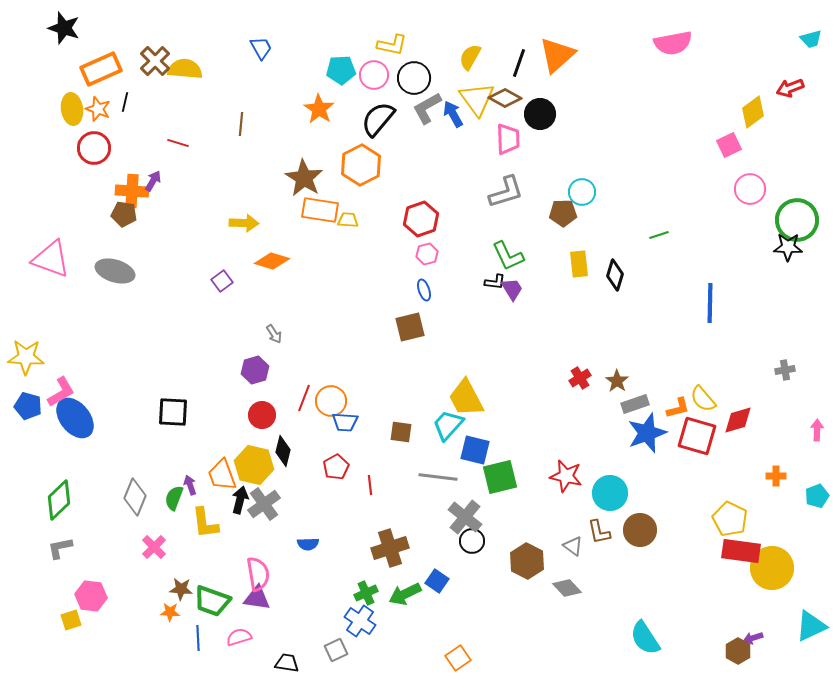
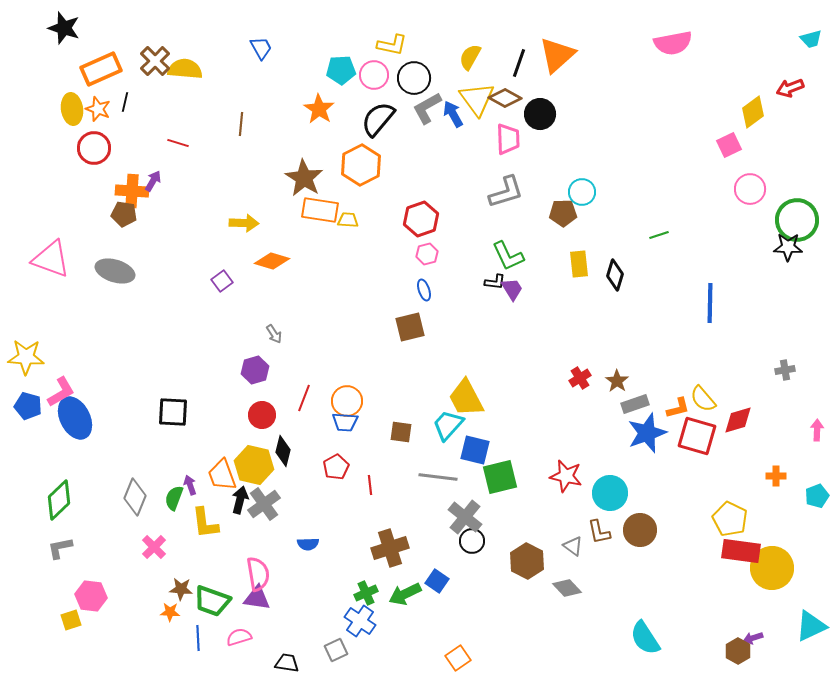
orange circle at (331, 401): moved 16 px right
blue ellipse at (75, 418): rotated 12 degrees clockwise
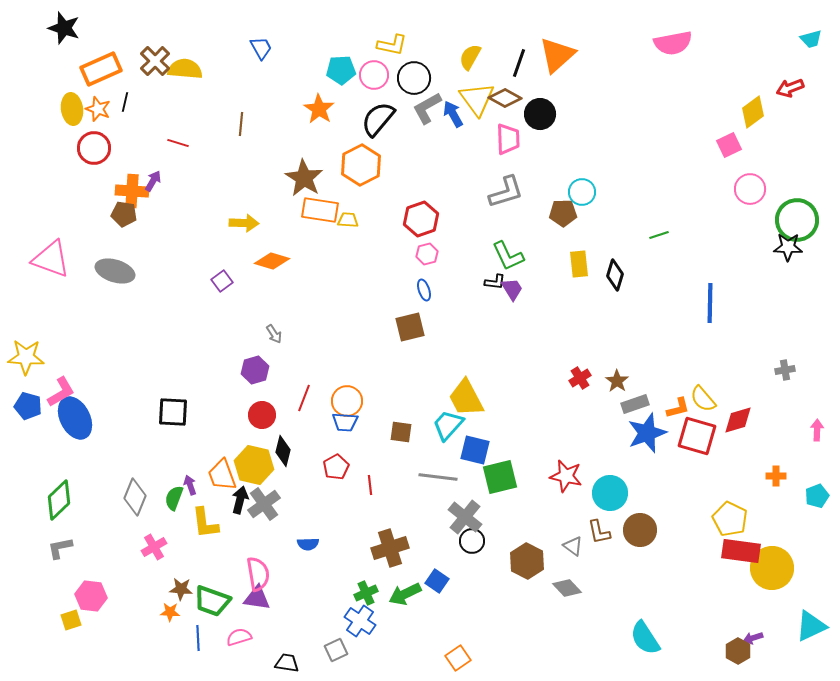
pink cross at (154, 547): rotated 15 degrees clockwise
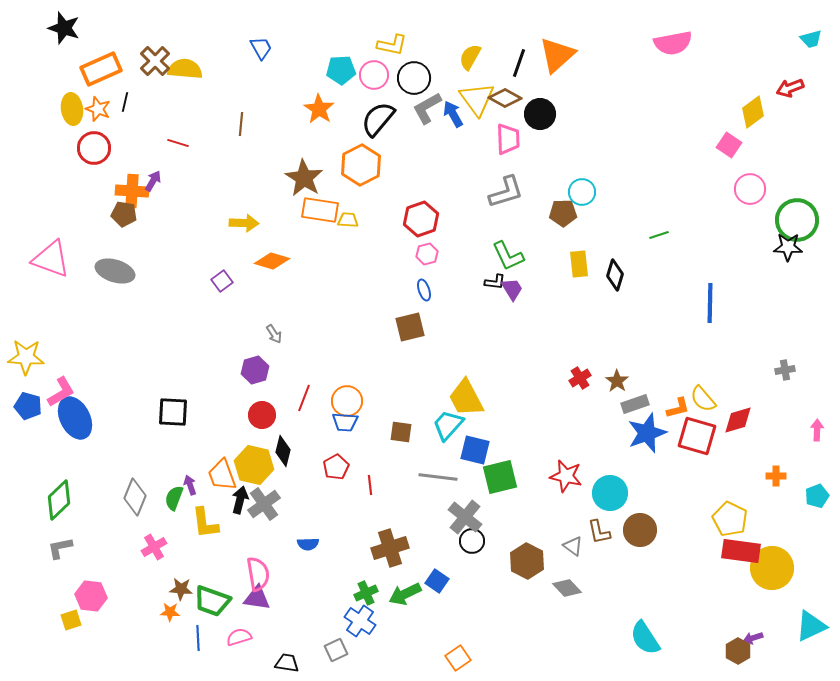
pink square at (729, 145): rotated 30 degrees counterclockwise
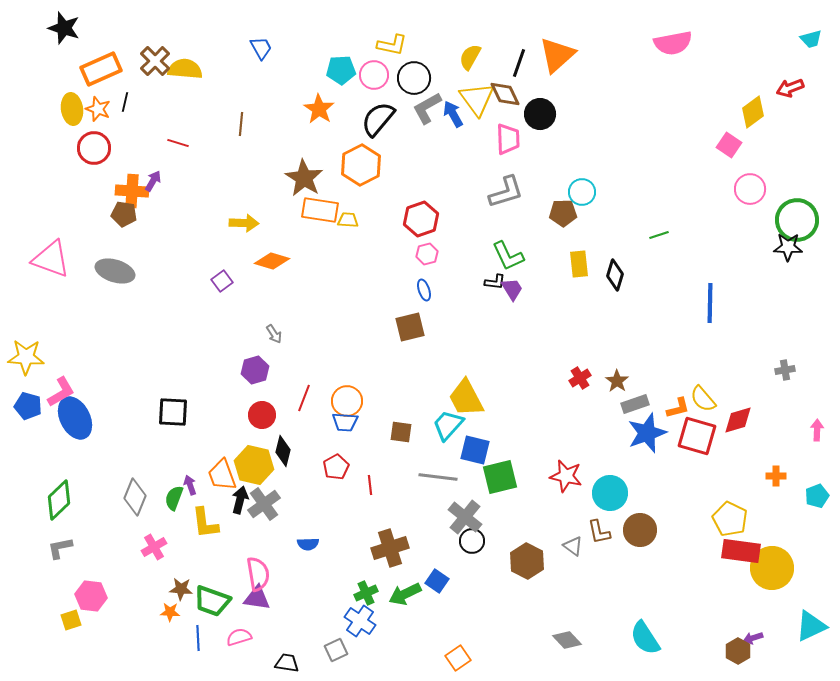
brown diamond at (505, 98): moved 4 px up; rotated 36 degrees clockwise
gray diamond at (567, 588): moved 52 px down
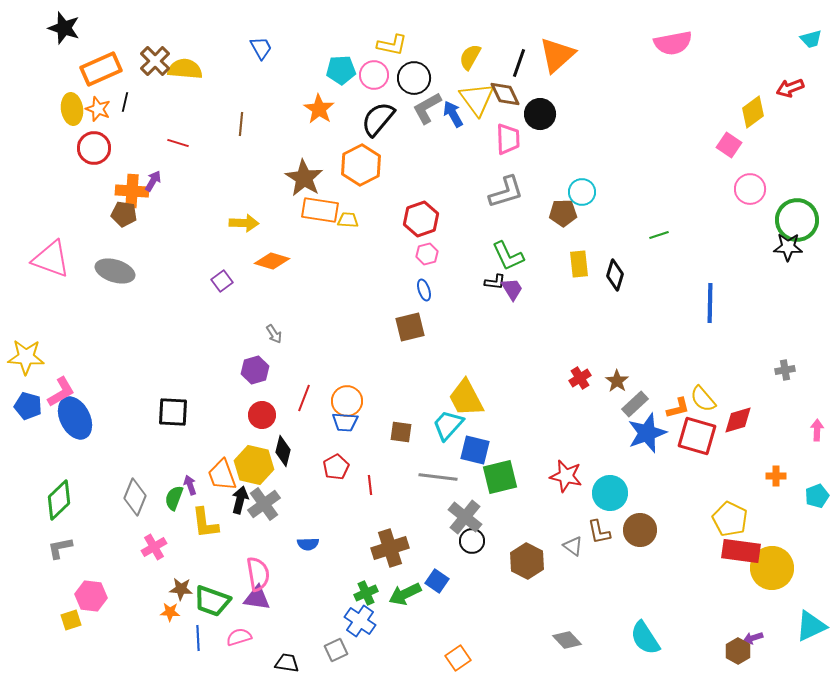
gray rectangle at (635, 404): rotated 24 degrees counterclockwise
